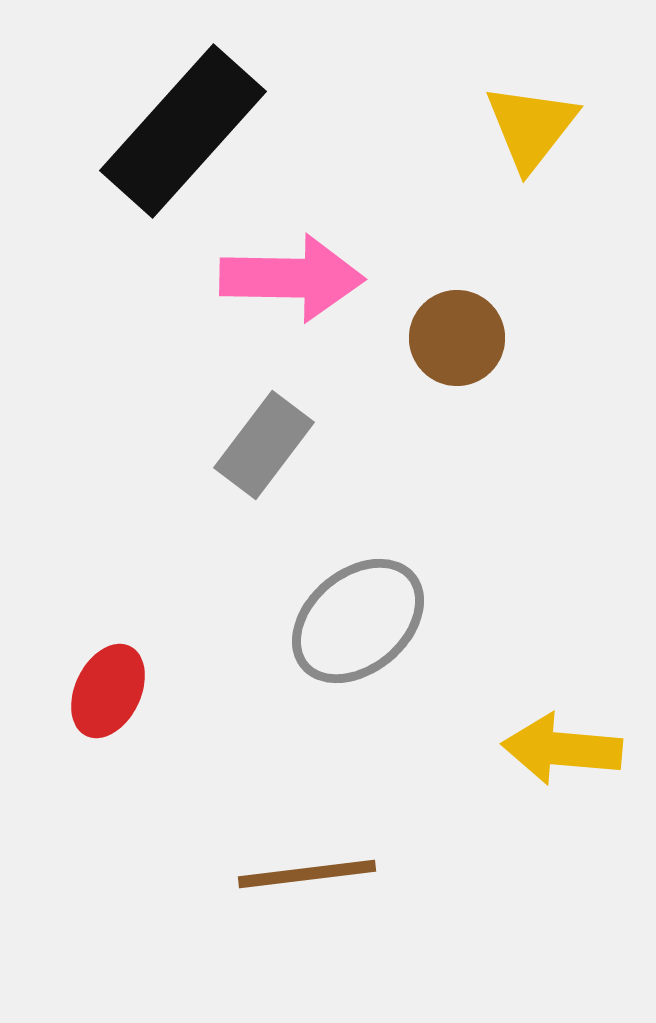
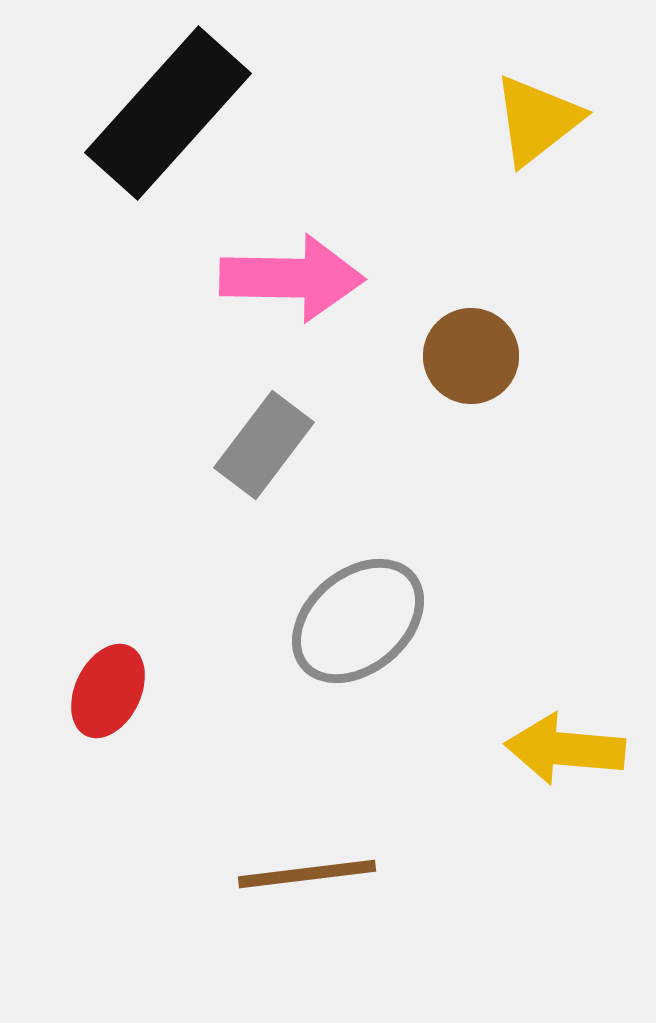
yellow triangle: moved 6 px right, 7 px up; rotated 14 degrees clockwise
black rectangle: moved 15 px left, 18 px up
brown circle: moved 14 px right, 18 px down
yellow arrow: moved 3 px right
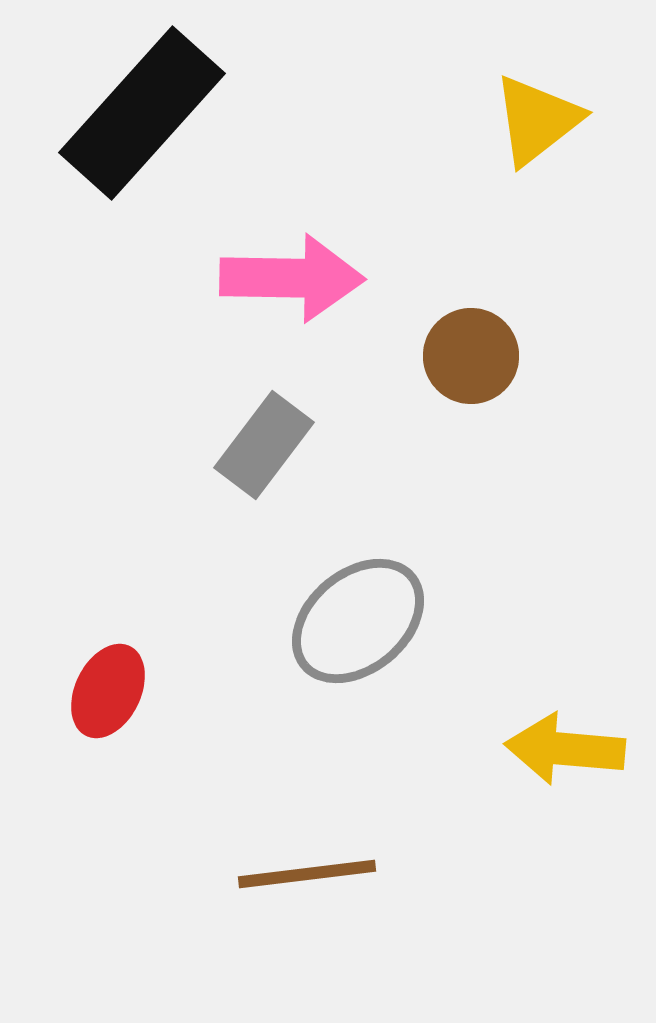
black rectangle: moved 26 px left
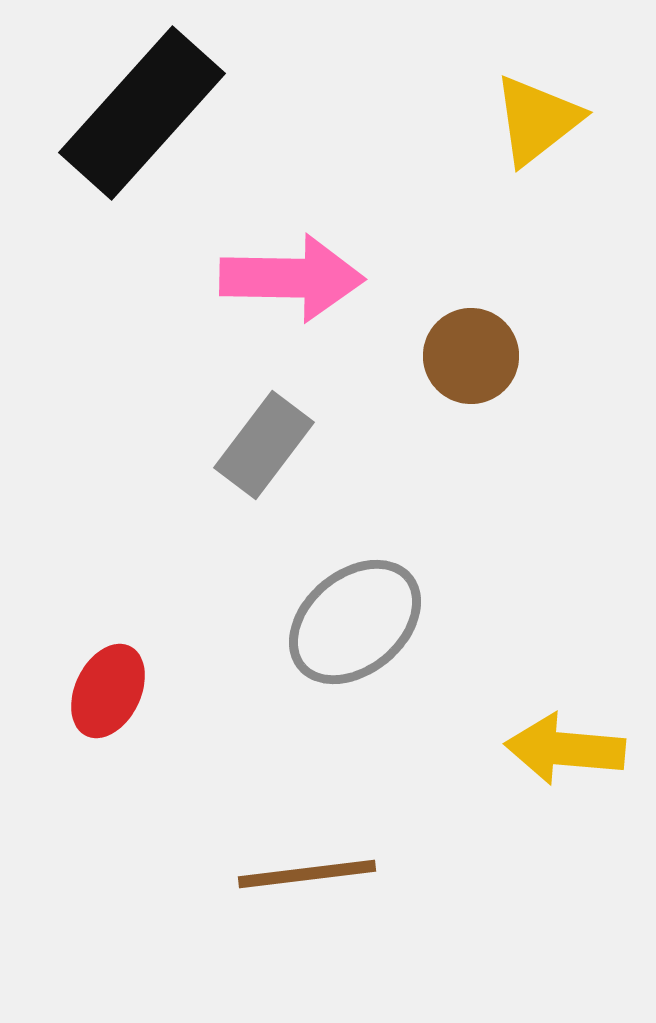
gray ellipse: moved 3 px left, 1 px down
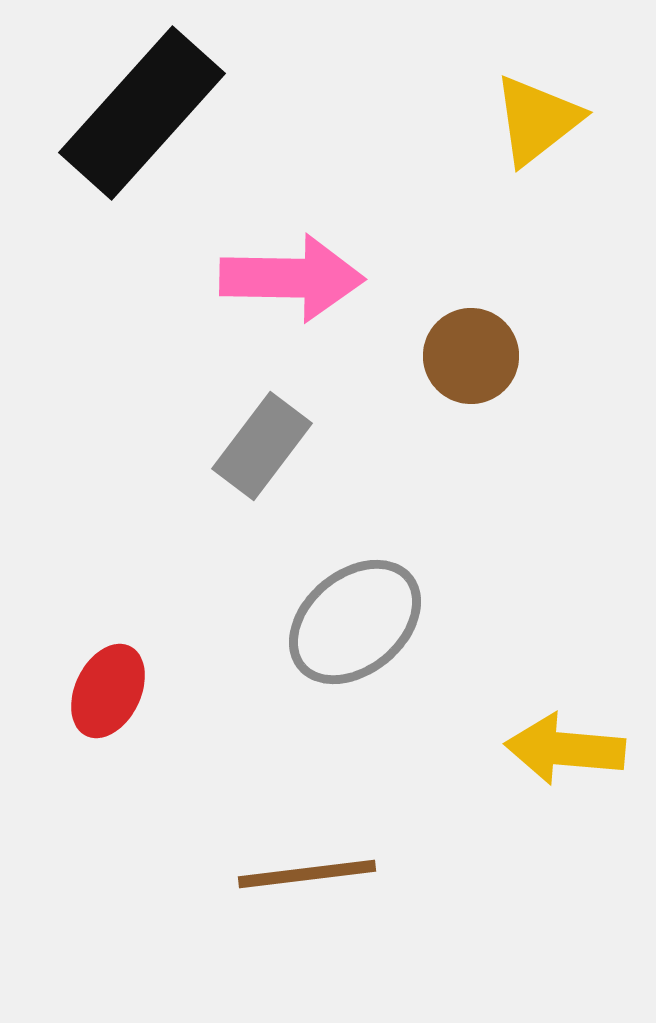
gray rectangle: moved 2 px left, 1 px down
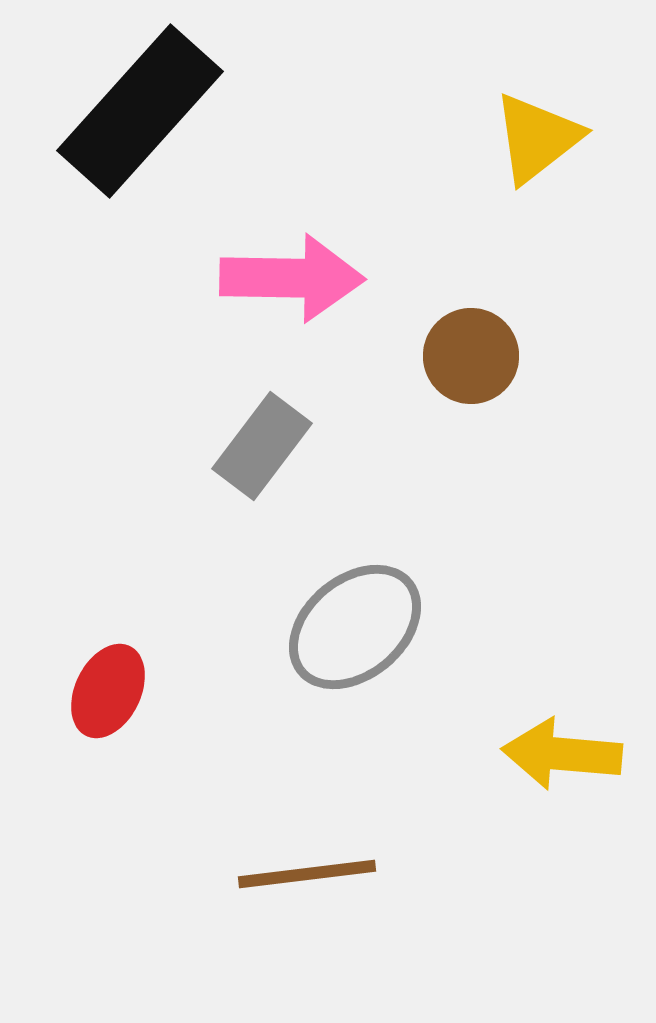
black rectangle: moved 2 px left, 2 px up
yellow triangle: moved 18 px down
gray ellipse: moved 5 px down
yellow arrow: moved 3 px left, 5 px down
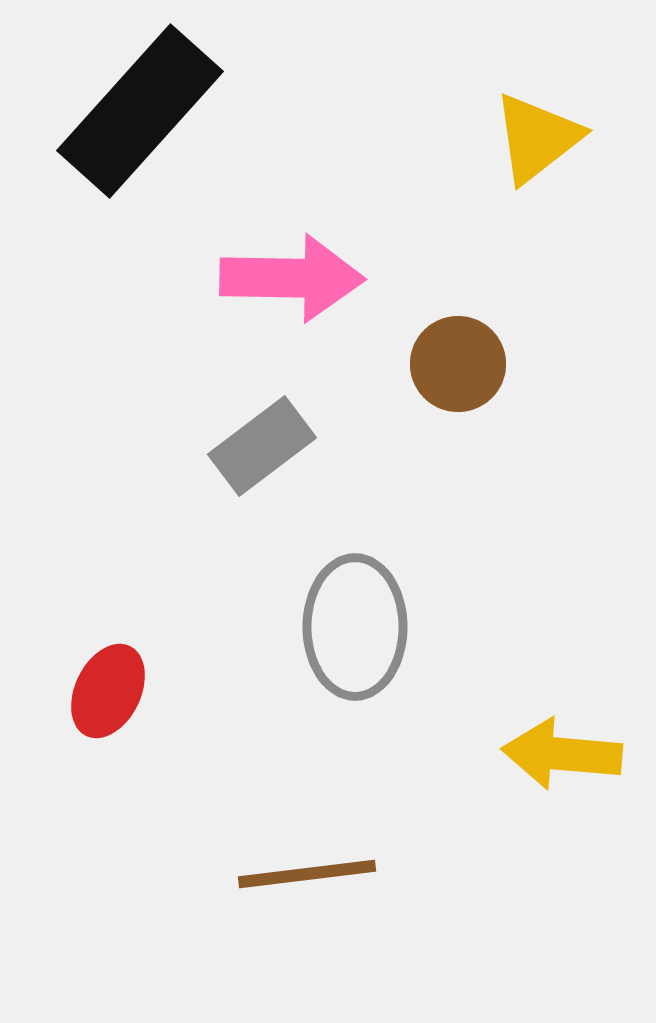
brown circle: moved 13 px left, 8 px down
gray rectangle: rotated 16 degrees clockwise
gray ellipse: rotated 50 degrees counterclockwise
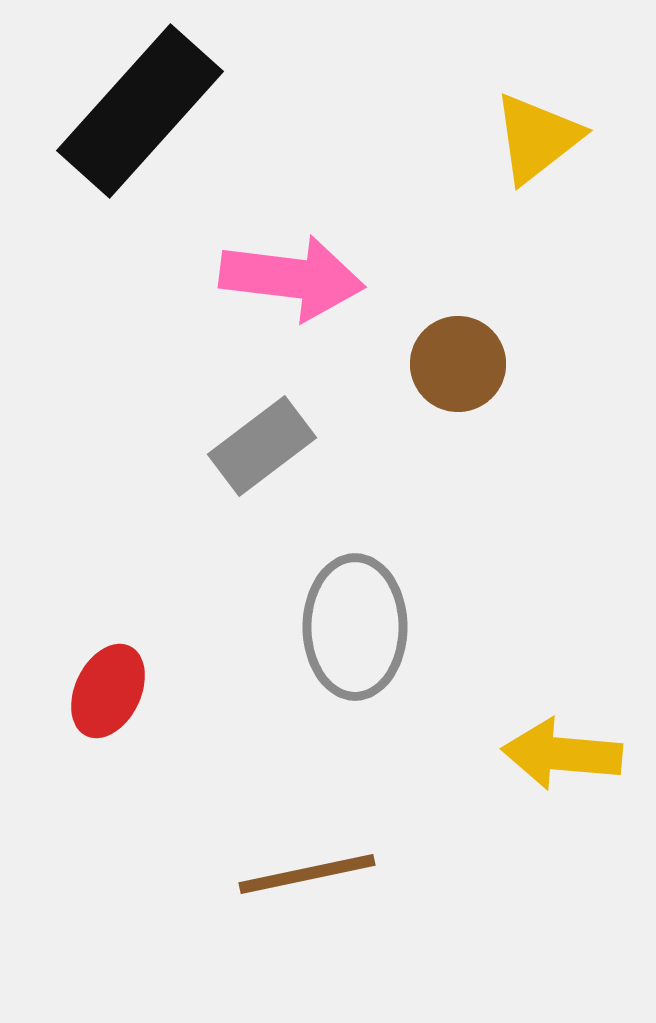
pink arrow: rotated 6 degrees clockwise
brown line: rotated 5 degrees counterclockwise
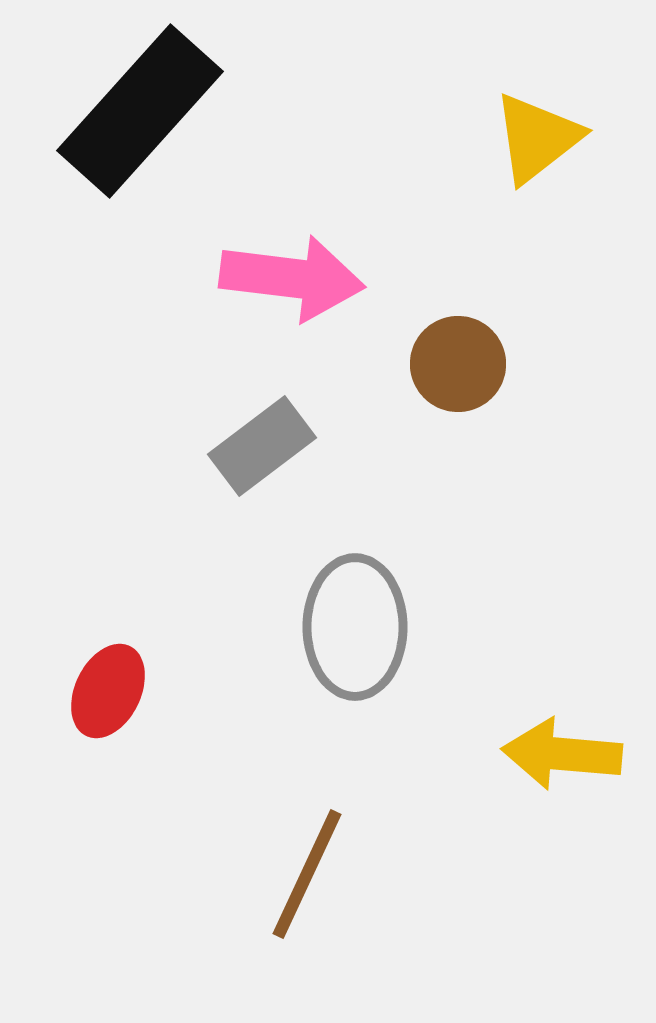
brown line: rotated 53 degrees counterclockwise
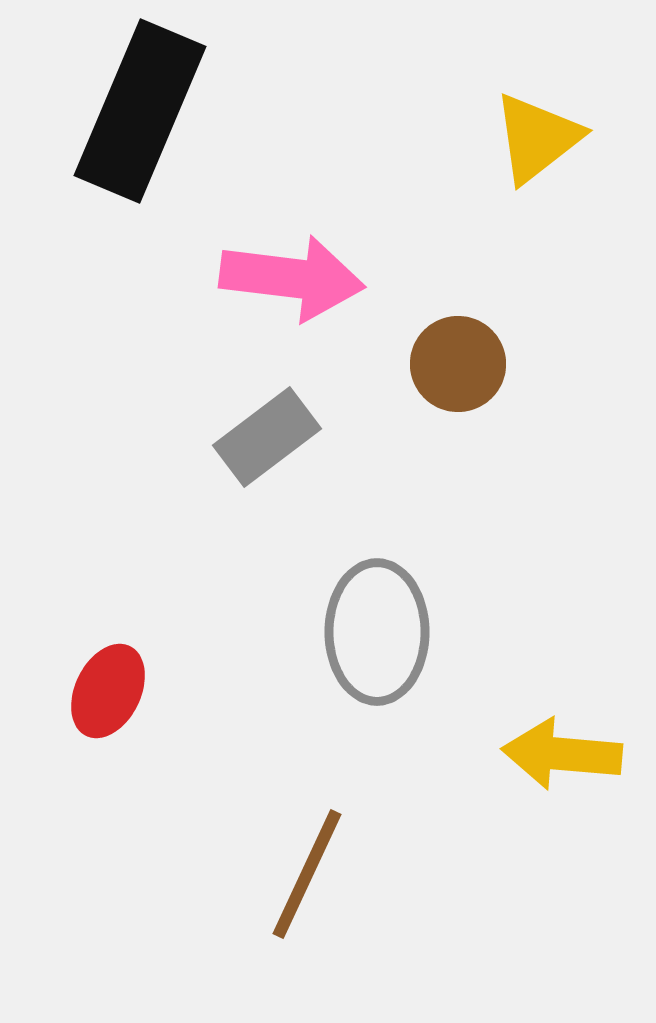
black rectangle: rotated 19 degrees counterclockwise
gray rectangle: moved 5 px right, 9 px up
gray ellipse: moved 22 px right, 5 px down
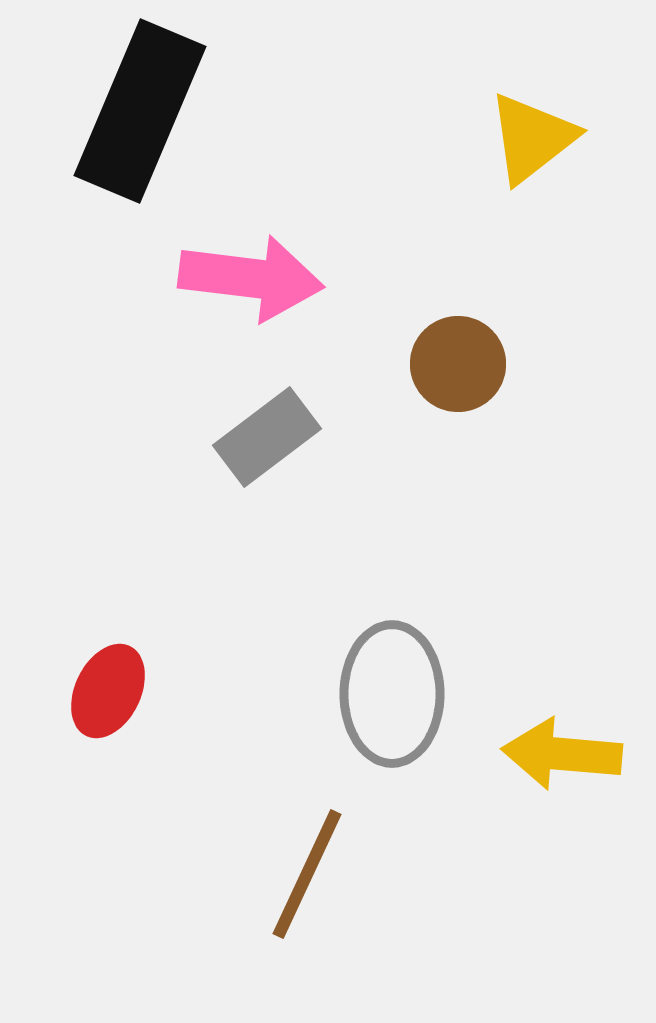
yellow triangle: moved 5 px left
pink arrow: moved 41 px left
gray ellipse: moved 15 px right, 62 px down
